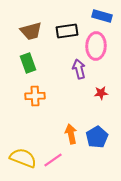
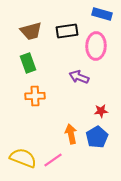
blue rectangle: moved 2 px up
purple arrow: moved 8 px down; rotated 54 degrees counterclockwise
red star: moved 18 px down
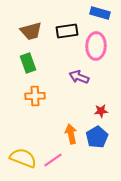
blue rectangle: moved 2 px left, 1 px up
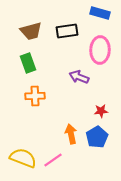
pink ellipse: moved 4 px right, 4 px down
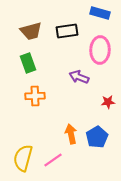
red star: moved 7 px right, 9 px up
yellow semicircle: rotated 96 degrees counterclockwise
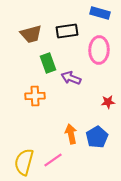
brown trapezoid: moved 3 px down
pink ellipse: moved 1 px left
green rectangle: moved 20 px right
purple arrow: moved 8 px left, 1 px down
yellow semicircle: moved 1 px right, 4 px down
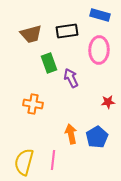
blue rectangle: moved 2 px down
green rectangle: moved 1 px right
purple arrow: rotated 42 degrees clockwise
orange cross: moved 2 px left, 8 px down; rotated 12 degrees clockwise
pink line: rotated 48 degrees counterclockwise
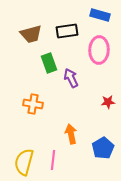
blue pentagon: moved 6 px right, 11 px down
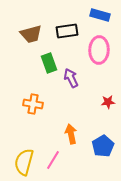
blue pentagon: moved 2 px up
pink line: rotated 24 degrees clockwise
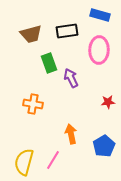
blue pentagon: moved 1 px right
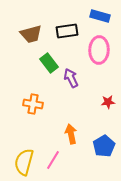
blue rectangle: moved 1 px down
green rectangle: rotated 18 degrees counterclockwise
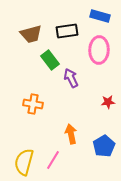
green rectangle: moved 1 px right, 3 px up
